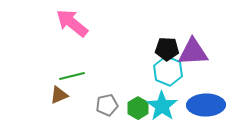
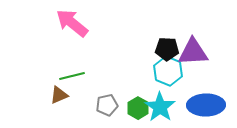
cyan star: moved 2 px left, 1 px down
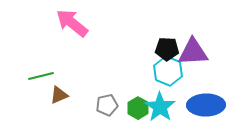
green line: moved 31 px left
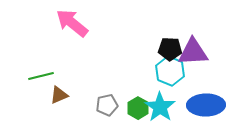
black pentagon: moved 3 px right
cyan hexagon: moved 2 px right
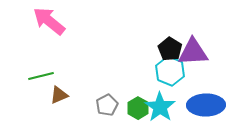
pink arrow: moved 23 px left, 2 px up
black pentagon: rotated 30 degrees clockwise
gray pentagon: rotated 15 degrees counterclockwise
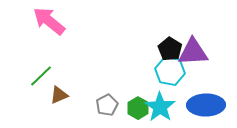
cyan hexagon: rotated 12 degrees counterclockwise
green line: rotated 30 degrees counterclockwise
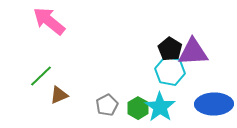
blue ellipse: moved 8 px right, 1 px up
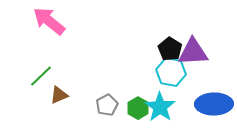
cyan hexagon: moved 1 px right, 1 px down
